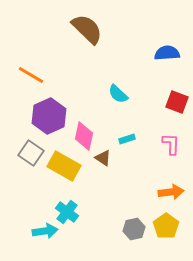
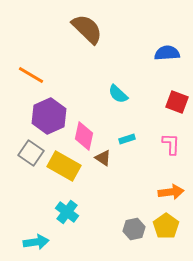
cyan arrow: moved 9 px left, 11 px down
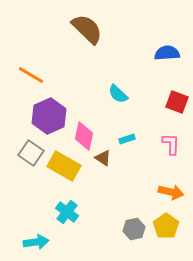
orange arrow: rotated 20 degrees clockwise
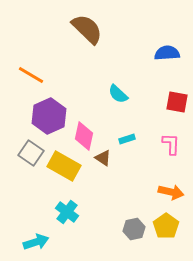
red square: rotated 10 degrees counterclockwise
cyan arrow: rotated 10 degrees counterclockwise
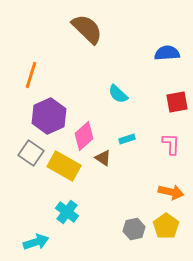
orange line: rotated 76 degrees clockwise
red square: rotated 20 degrees counterclockwise
pink diamond: rotated 36 degrees clockwise
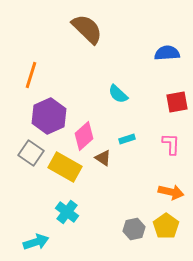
yellow rectangle: moved 1 px right, 1 px down
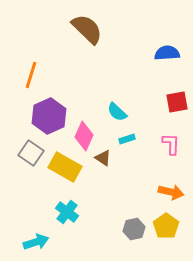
cyan semicircle: moved 1 px left, 18 px down
pink diamond: rotated 24 degrees counterclockwise
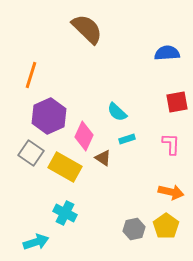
cyan cross: moved 2 px left, 1 px down; rotated 10 degrees counterclockwise
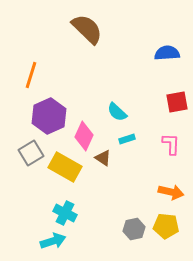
gray square: rotated 25 degrees clockwise
yellow pentagon: rotated 30 degrees counterclockwise
cyan arrow: moved 17 px right, 1 px up
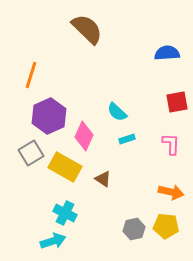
brown triangle: moved 21 px down
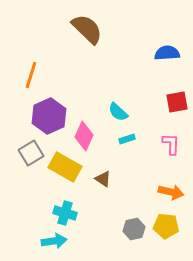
cyan semicircle: moved 1 px right
cyan cross: rotated 10 degrees counterclockwise
cyan arrow: moved 1 px right; rotated 10 degrees clockwise
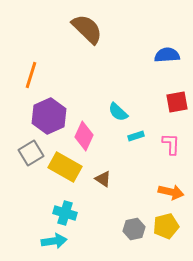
blue semicircle: moved 2 px down
cyan rectangle: moved 9 px right, 3 px up
yellow pentagon: rotated 20 degrees counterclockwise
